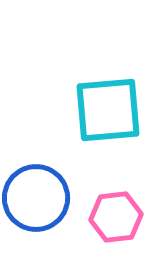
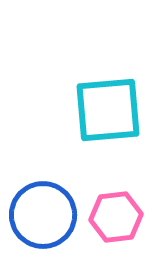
blue circle: moved 7 px right, 17 px down
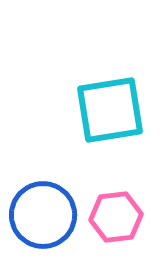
cyan square: moved 2 px right; rotated 4 degrees counterclockwise
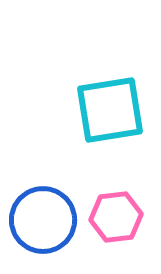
blue circle: moved 5 px down
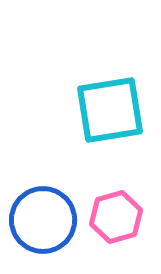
pink hexagon: rotated 9 degrees counterclockwise
